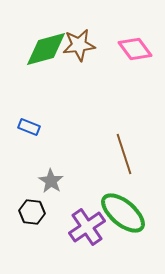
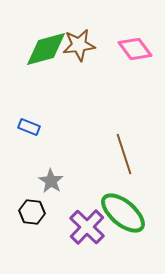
purple cross: rotated 12 degrees counterclockwise
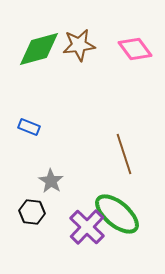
green diamond: moved 7 px left
green ellipse: moved 6 px left, 1 px down
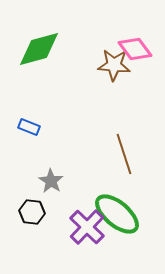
brown star: moved 35 px right, 20 px down; rotated 12 degrees clockwise
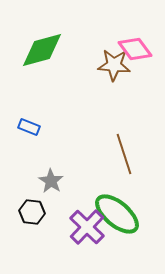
green diamond: moved 3 px right, 1 px down
